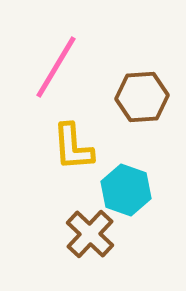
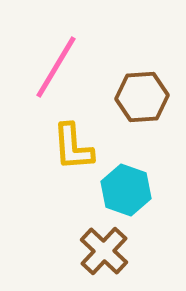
brown cross: moved 14 px right, 17 px down
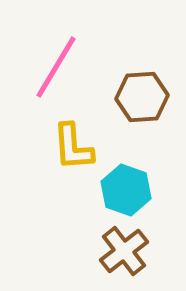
brown cross: moved 20 px right; rotated 9 degrees clockwise
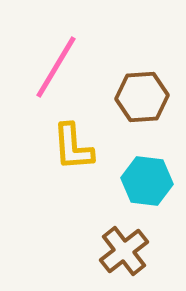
cyan hexagon: moved 21 px right, 9 px up; rotated 12 degrees counterclockwise
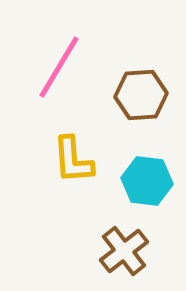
pink line: moved 3 px right
brown hexagon: moved 1 px left, 2 px up
yellow L-shape: moved 13 px down
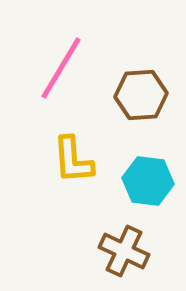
pink line: moved 2 px right, 1 px down
cyan hexagon: moved 1 px right
brown cross: rotated 27 degrees counterclockwise
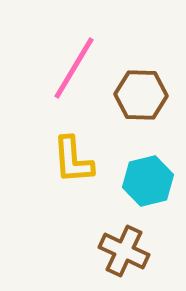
pink line: moved 13 px right
brown hexagon: rotated 6 degrees clockwise
cyan hexagon: rotated 21 degrees counterclockwise
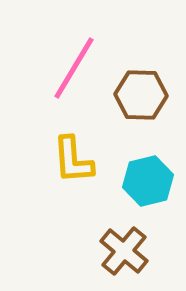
brown cross: rotated 15 degrees clockwise
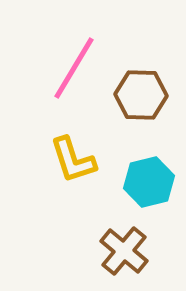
yellow L-shape: rotated 14 degrees counterclockwise
cyan hexagon: moved 1 px right, 1 px down
